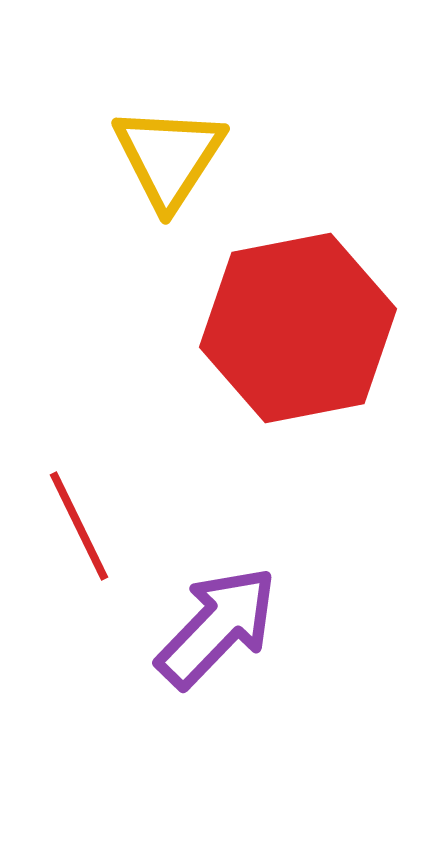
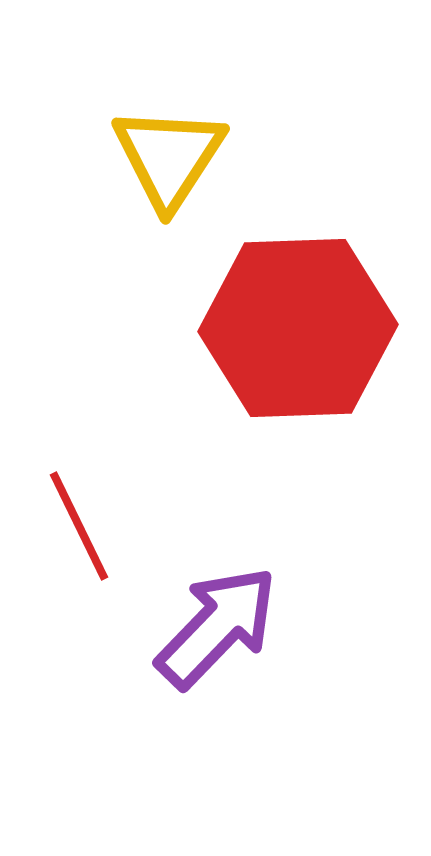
red hexagon: rotated 9 degrees clockwise
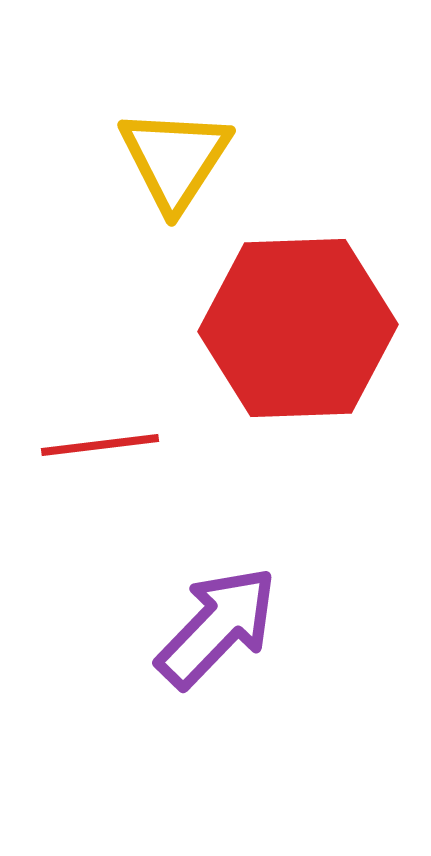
yellow triangle: moved 6 px right, 2 px down
red line: moved 21 px right, 81 px up; rotated 71 degrees counterclockwise
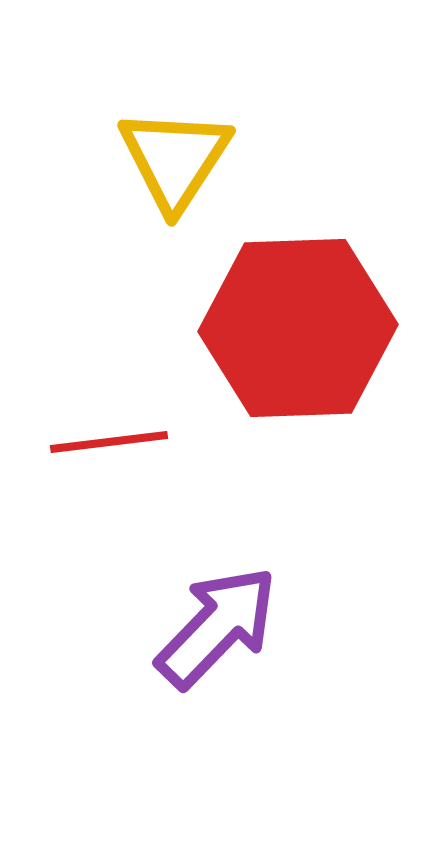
red line: moved 9 px right, 3 px up
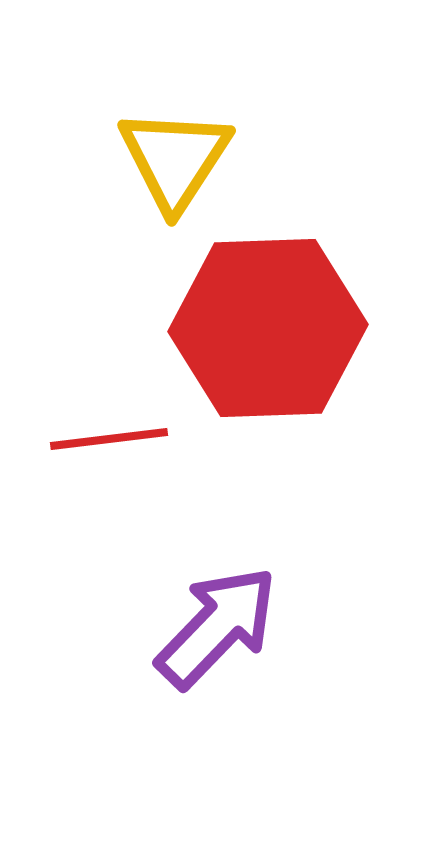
red hexagon: moved 30 px left
red line: moved 3 px up
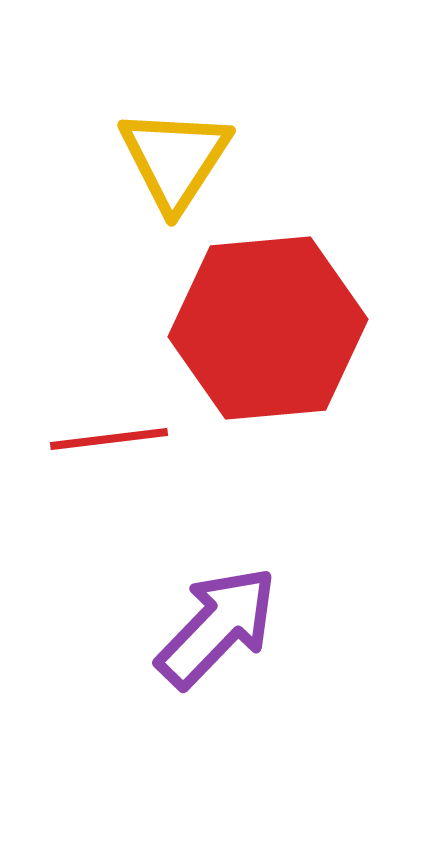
red hexagon: rotated 3 degrees counterclockwise
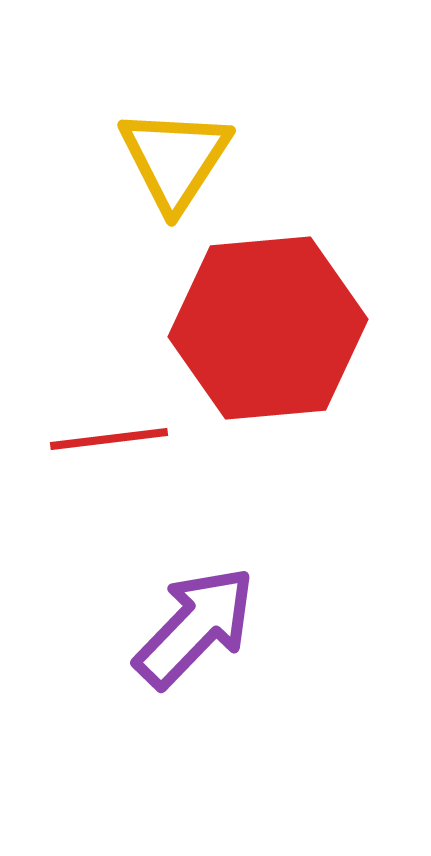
purple arrow: moved 22 px left
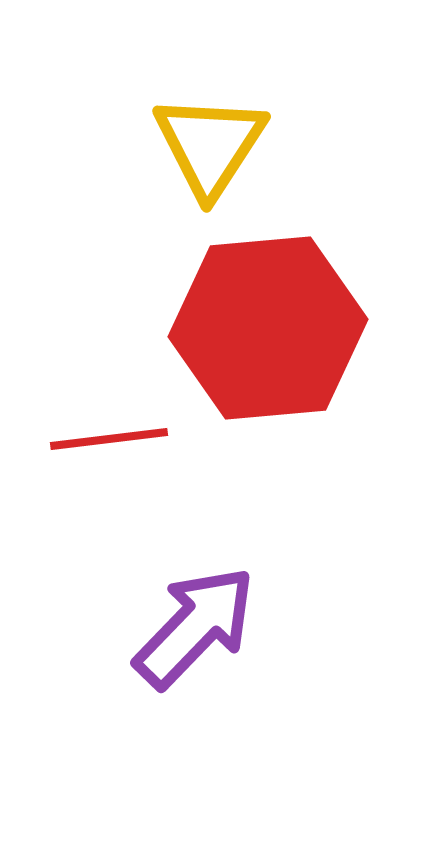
yellow triangle: moved 35 px right, 14 px up
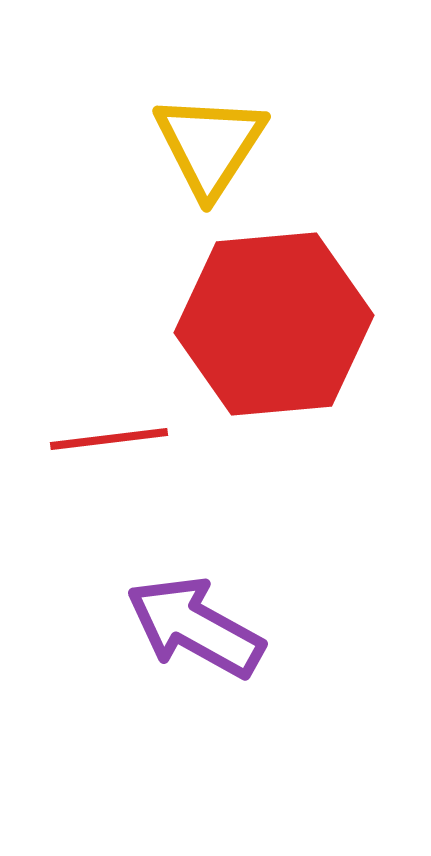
red hexagon: moved 6 px right, 4 px up
purple arrow: rotated 105 degrees counterclockwise
